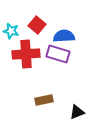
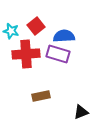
red square: moved 1 px left, 1 px down; rotated 12 degrees clockwise
brown rectangle: moved 3 px left, 4 px up
black triangle: moved 4 px right
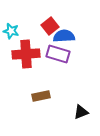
red square: moved 14 px right
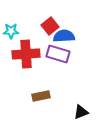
cyan star: rotated 14 degrees counterclockwise
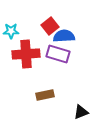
brown rectangle: moved 4 px right, 1 px up
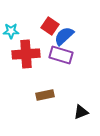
red square: rotated 18 degrees counterclockwise
blue semicircle: rotated 40 degrees counterclockwise
purple rectangle: moved 3 px right, 1 px down
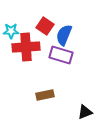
red square: moved 5 px left
blue semicircle: moved 1 px up; rotated 25 degrees counterclockwise
red cross: moved 7 px up
black triangle: moved 4 px right
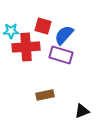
red square: moved 2 px left; rotated 18 degrees counterclockwise
blue semicircle: rotated 20 degrees clockwise
black triangle: moved 3 px left, 1 px up
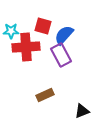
purple rectangle: rotated 45 degrees clockwise
brown rectangle: rotated 12 degrees counterclockwise
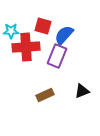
purple rectangle: moved 4 px left, 1 px down; rotated 50 degrees clockwise
black triangle: moved 20 px up
